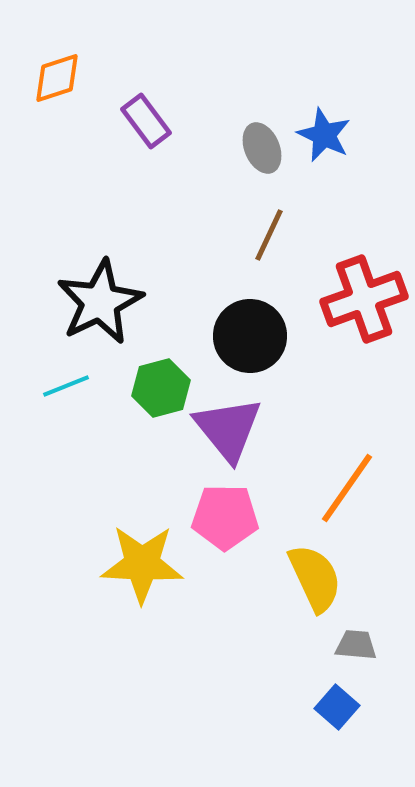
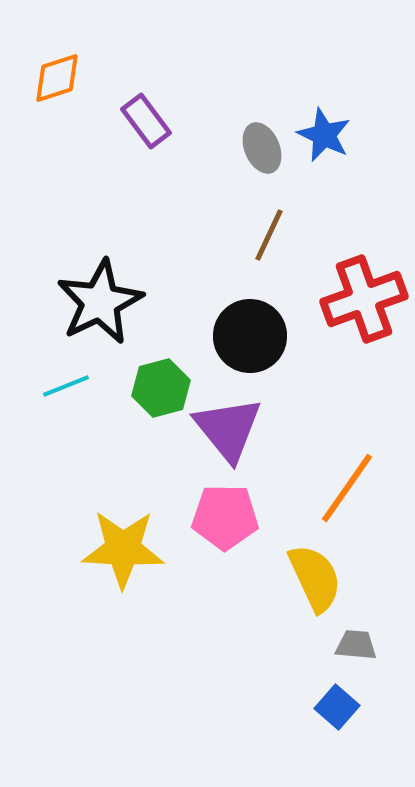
yellow star: moved 19 px left, 15 px up
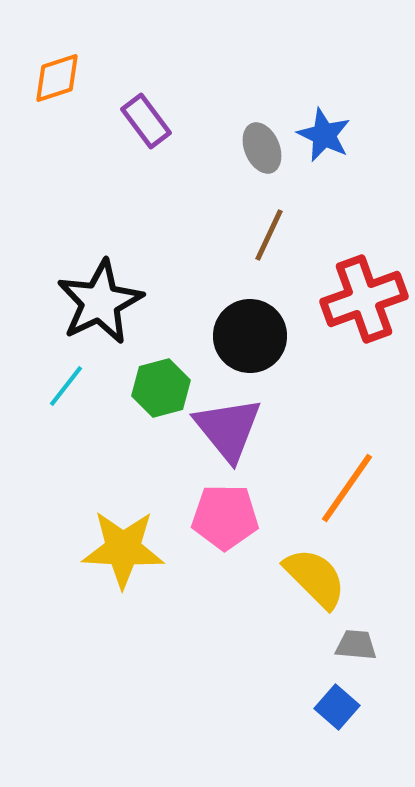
cyan line: rotated 30 degrees counterclockwise
yellow semicircle: rotated 20 degrees counterclockwise
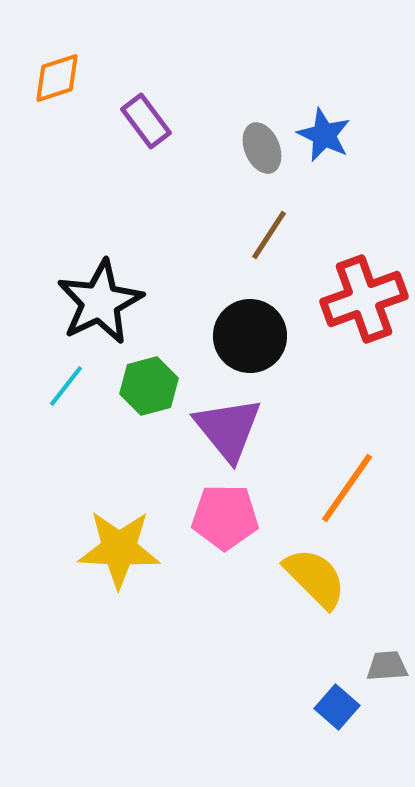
brown line: rotated 8 degrees clockwise
green hexagon: moved 12 px left, 2 px up
yellow star: moved 4 px left
gray trapezoid: moved 31 px right, 21 px down; rotated 9 degrees counterclockwise
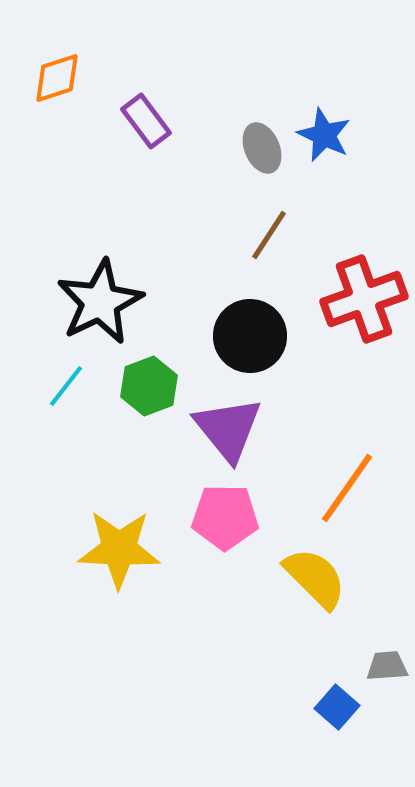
green hexagon: rotated 6 degrees counterclockwise
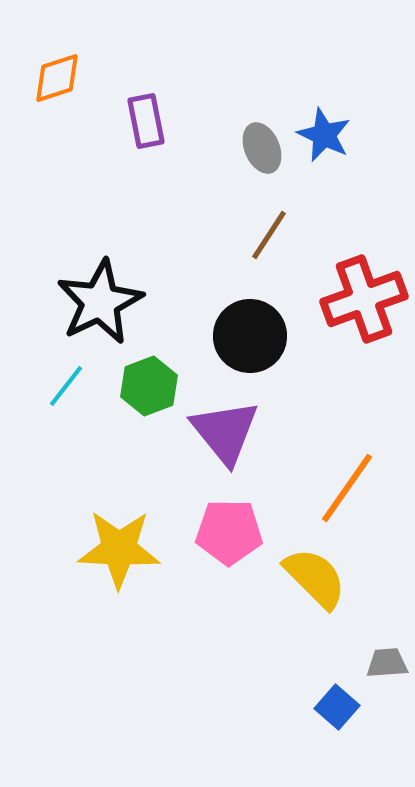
purple rectangle: rotated 26 degrees clockwise
purple triangle: moved 3 px left, 3 px down
pink pentagon: moved 4 px right, 15 px down
gray trapezoid: moved 3 px up
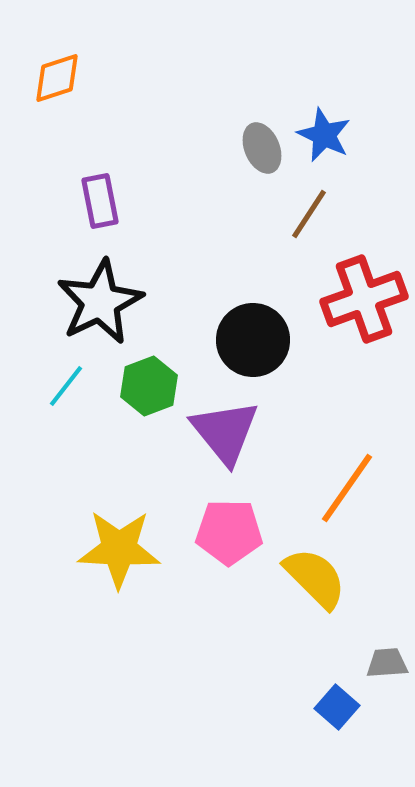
purple rectangle: moved 46 px left, 80 px down
brown line: moved 40 px right, 21 px up
black circle: moved 3 px right, 4 px down
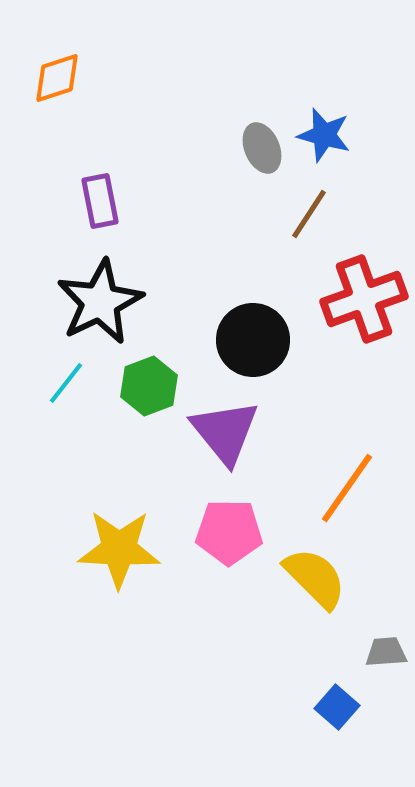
blue star: rotated 10 degrees counterclockwise
cyan line: moved 3 px up
gray trapezoid: moved 1 px left, 11 px up
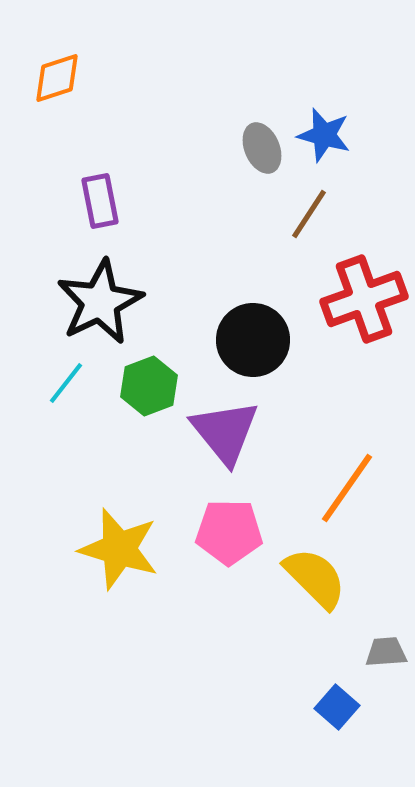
yellow star: rotated 14 degrees clockwise
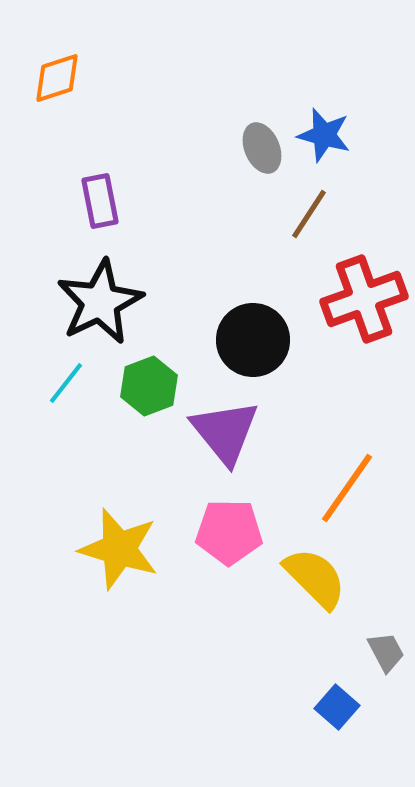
gray trapezoid: rotated 66 degrees clockwise
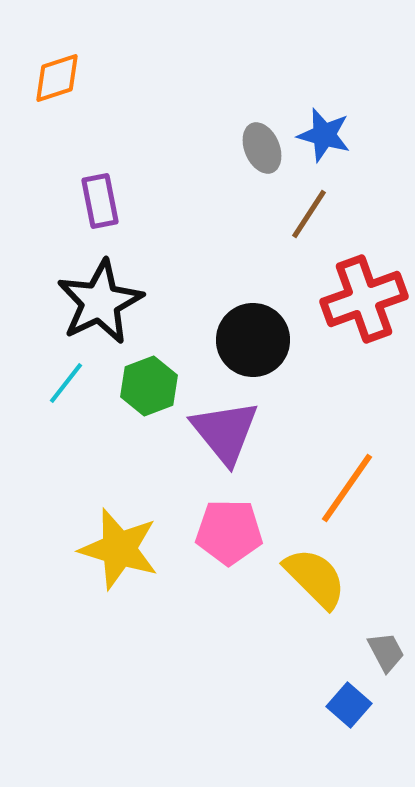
blue square: moved 12 px right, 2 px up
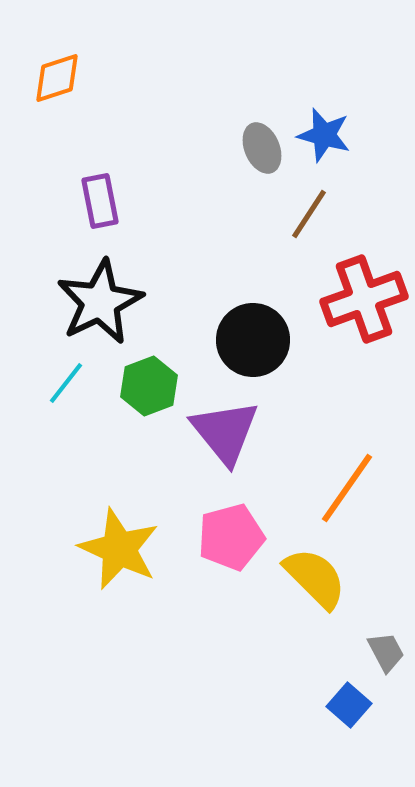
pink pentagon: moved 2 px right, 5 px down; rotated 16 degrees counterclockwise
yellow star: rotated 8 degrees clockwise
